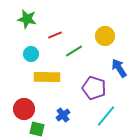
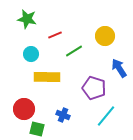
blue cross: rotated 32 degrees counterclockwise
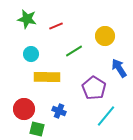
red line: moved 1 px right, 9 px up
purple pentagon: rotated 15 degrees clockwise
blue cross: moved 4 px left, 4 px up
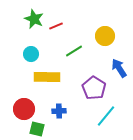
green star: moved 7 px right; rotated 12 degrees clockwise
blue cross: rotated 24 degrees counterclockwise
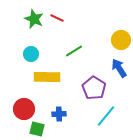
red line: moved 1 px right, 8 px up; rotated 48 degrees clockwise
yellow circle: moved 16 px right, 4 px down
blue cross: moved 3 px down
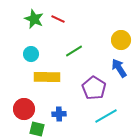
red line: moved 1 px right, 1 px down
cyan line: rotated 20 degrees clockwise
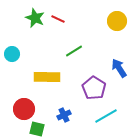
green star: moved 1 px right, 1 px up
yellow circle: moved 4 px left, 19 px up
cyan circle: moved 19 px left
blue cross: moved 5 px right, 1 px down; rotated 24 degrees counterclockwise
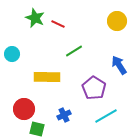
red line: moved 5 px down
blue arrow: moved 3 px up
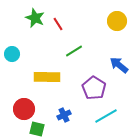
red line: rotated 32 degrees clockwise
blue arrow: rotated 18 degrees counterclockwise
